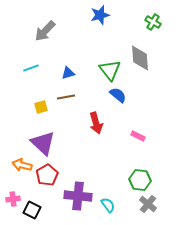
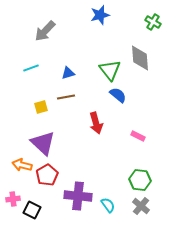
gray cross: moved 7 px left, 2 px down
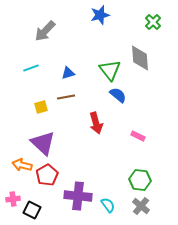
green cross: rotated 14 degrees clockwise
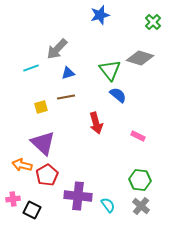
gray arrow: moved 12 px right, 18 px down
gray diamond: rotated 68 degrees counterclockwise
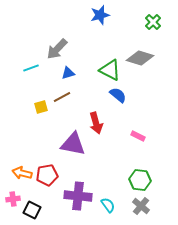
green triangle: rotated 25 degrees counterclockwise
brown line: moved 4 px left; rotated 18 degrees counterclockwise
purple triangle: moved 30 px right, 1 px down; rotated 32 degrees counterclockwise
orange arrow: moved 8 px down
red pentagon: rotated 20 degrees clockwise
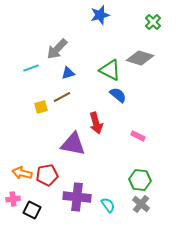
purple cross: moved 1 px left, 1 px down
gray cross: moved 2 px up
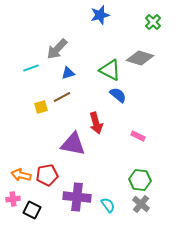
orange arrow: moved 1 px left, 2 px down
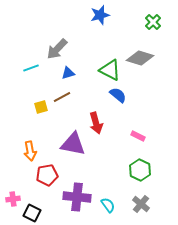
orange arrow: moved 9 px right, 24 px up; rotated 114 degrees counterclockwise
green hexagon: moved 10 px up; rotated 20 degrees clockwise
black square: moved 3 px down
